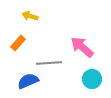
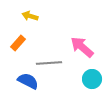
blue semicircle: rotated 50 degrees clockwise
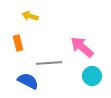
orange rectangle: rotated 56 degrees counterclockwise
cyan circle: moved 3 px up
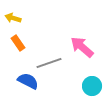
yellow arrow: moved 17 px left, 2 px down
orange rectangle: rotated 21 degrees counterclockwise
gray line: rotated 15 degrees counterclockwise
cyan circle: moved 10 px down
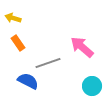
gray line: moved 1 px left
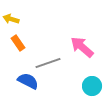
yellow arrow: moved 2 px left, 1 px down
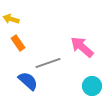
blue semicircle: rotated 15 degrees clockwise
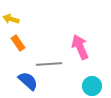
pink arrow: moved 2 px left; rotated 25 degrees clockwise
gray line: moved 1 px right, 1 px down; rotated 15 degrees clockwise
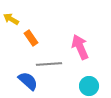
yellow arrow: rotated 14 degrees clockwise
orange rectangle: moved 13 px right, 5 px up
cyan circle: moved 3 px left
